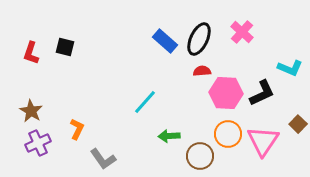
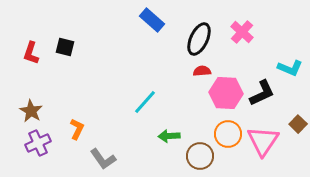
blue rectangle: moved 13 px left, 21 px up
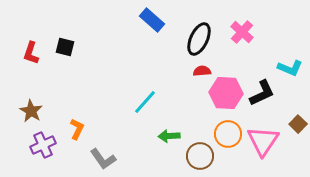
purple cross: moved 5 px right, 2 px down
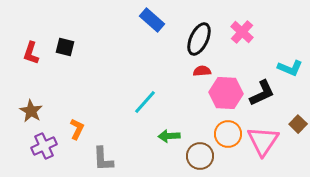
purple cross: moved 1 px right, 1 px down
gray L-shape: rotated 32 degrees clockwise
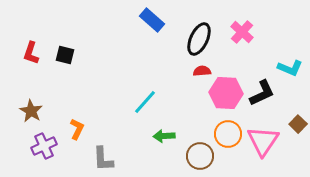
black square: moved 8 px down
green arrow: moved 5 px left
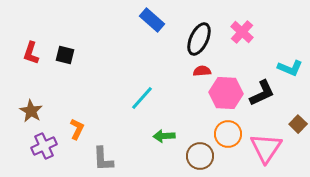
cyan line: moved 3 px left, 4 px up
pink triangle: moved 3 px right, 7 px down
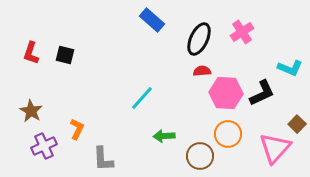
pink cross: rotated 15 degrees clockwise
brown square: moved 1 px left
pink triangle: moved 9 px right; rotated 8 degrees clockwise
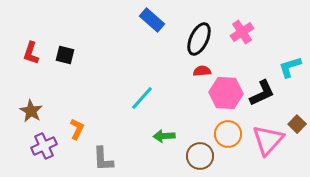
cyan L-shape: moved 1 px up; rotated 140 degrees clockwise
pink triangle: moved 7 px left, 8 px up
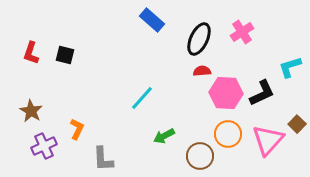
green arrow: rotated 25 degrees counterclockwise
